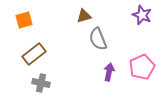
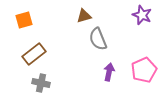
pink pentagon: moved 2 px right, 3 px down
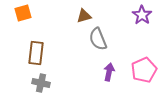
purple star: rotated 12 degrees clockwise
orange square: moved 1 px left, 7 px up
brown rectangle: moved 2 px right, 1 px up; rotated 45 degrees counterclockwise
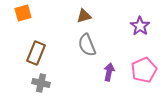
purple star: moved 2 px left, 11 px down
gray semicircle: moved 11 px left, 6 px down
brown rectangle: rotated 15 degrees clockwise
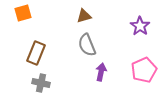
purple arrow: moved 8 px left
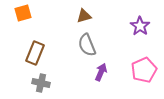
brown rectangle: moved 1 px left
purple arrow: rotated 12 degrees clockwise
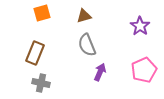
orange square: moved 19 px right
purple arrow: moved 1 px left
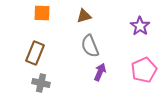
orange square: rotated 18 degrees clockwise
gray semicircle: moved 3 px right, 1 px down
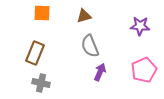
purple star: rotated 30 degrees counterclockwise
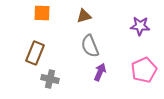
gray cross: moved 9 px right, 4 px up
